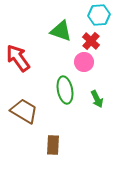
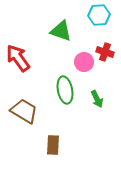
red cross: moved 14 px right, 11 px down; rotated 24 degrees counterclockwise
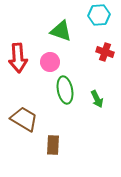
red arrow: rotated 148 degrees counterclockwise
pink circle: moved 34 px left
brown trapezoid: moved 8 px down
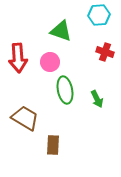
brown trapezoid: moved 1 px right, 1 px up
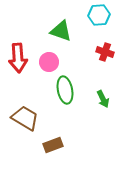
pink circle: moved 1 px left
green arrow: moved 6 px right
brown rectangle: rotated 66 degrees clockwise
